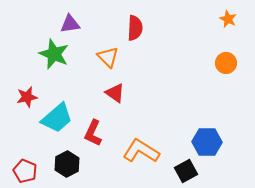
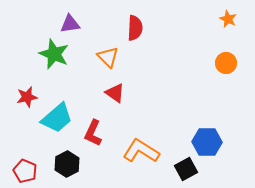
black square: moved 2 px up
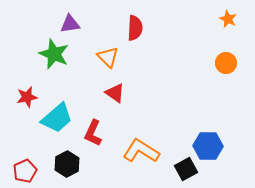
blue hexagon: moved 1 px right, 4 px down
red pentagon: rotated 25 degrees clockwise
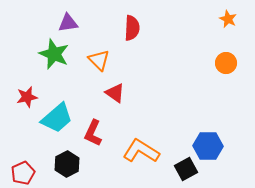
purple triangle: moved 2 px left, 1 px up
red semicircle: moved 3 px left
orange triangle: moved 9 px left, 3 px down
red pentagon: moved 2 px left, 2 px down
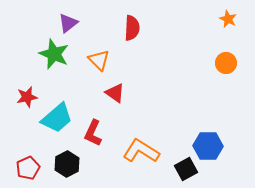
purple triangle: rotated 30 degrees counterclockwise
red pentagon: moved 5 px right, 5 px up
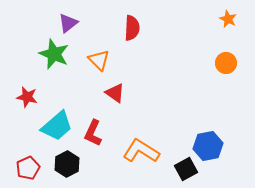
red star: rotated 25 degrees clockwise
cyan trapezoid: moved 8 px down
blue hexagon: rotated 12 degrees counterclockwise
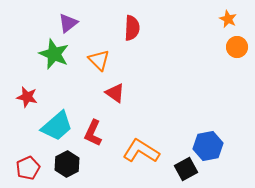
orange circle: moved 11 px right, 16 px up
